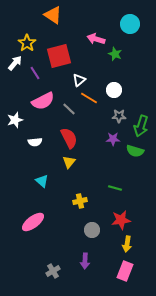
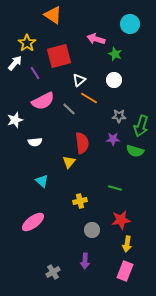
white circle: moved 10 px up
red semicircle: moved 13 px right, 5 px down; rotated 20 degrees clockwise
gray cross: moved 1 px down
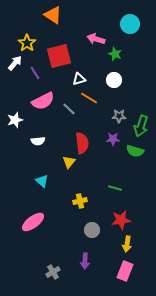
white triangle: moved 1 px up; rotated 24 degrees clockwise
white semicircle: moved 3 px right, 1 px up
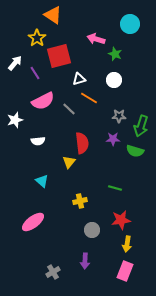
yellow star: moved 10 px right, 5 px up
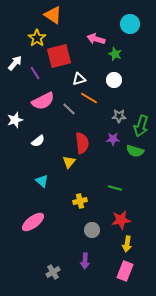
white semicircle: rotated 32 degrees counterclockwise
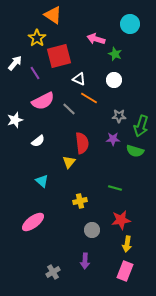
white triangle: rotated 40 degrees clockwise
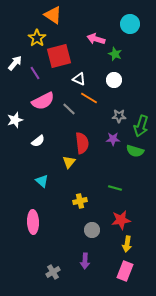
pink ellipse: rotated 55 degrees counterclockwise
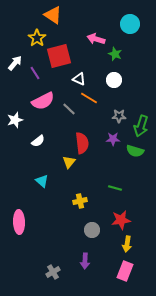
pink ellipse: moved 14 px left
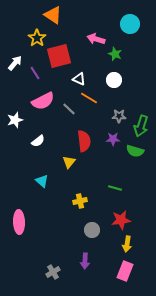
red semicircle: moved 2 px right, 2 px up
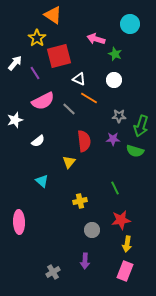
green line: rotated 48 degrees clockwise
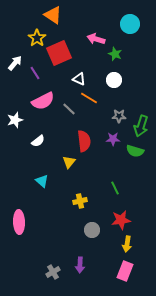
red square: moved 3 px up; rotated 10 degrees counterclockwise
purple arrow: moved 5 px left, 4 px down
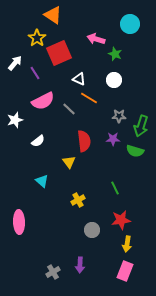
yellow triangle: rotated 16 degrees counterclockwise
yellow cross: moved 2 px left, 1 px up; rotated 16 degrees counterclockwise
